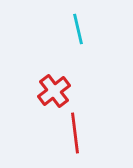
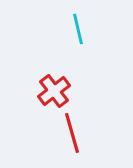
red line: moved 3 px left; rotated 9 degrees counterclockwise
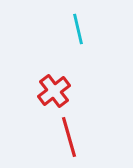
red line: moved 3 px left, 4 px down
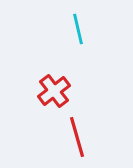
red line: moved 8 px right
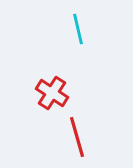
red cross: moved 2 px left, 2 px down; rotated 20 degrees counterclockwise
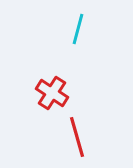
cyan line: rotated 28 degrees clockwise
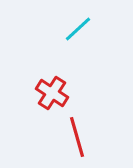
cyan line: rotated 32 degrees clockwise
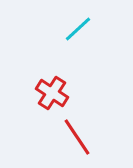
red line: rotated 18 degrees counterclockwise
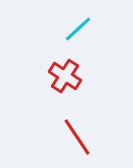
red cross: moved 13 px right, 17 px up
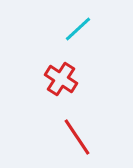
red cross: moved 4 px left, 3 px down
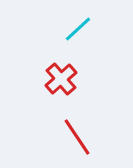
red cross: rotated 16 degrees clockwise
